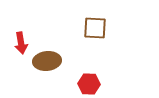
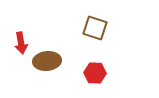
brown square: rotated 15 degrees clockwise
red hexagon: moved 6 px right, 11 px up
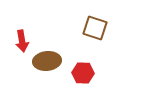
red arrow: moved 1 px right, 2 px up
red hexagon: moved 12 px left
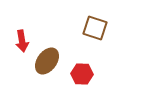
brown ellipse: rotated 48 degrees counterclockwise
red hexagon: moved 1 px left, 1 px down
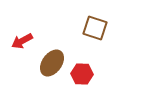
red arrow: rotated 70 degrees clockwise
brown ellipse: moved 5 px right, 2 px down
